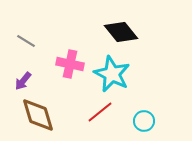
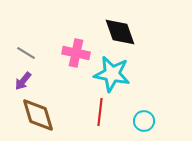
black diamond: moved 1 px left; rotated 20 degrees clockwise
gray line: moved 12 px down
pink cross: moved 6 px right, 11 px up
cyan star: rotated 15 degrees counterclockwise
red line: rotated 44 degrees counterclockwise
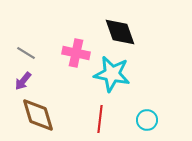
red line: moved 7 px down
cyan circle: moved 3 px right, 1 px up
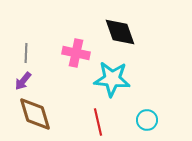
gray line: rotated 60 degrees clockwise
cyan star: moved 5 px down; rotated 6 degrees counterclockwise
brown diamond: moved 3 px left, 1 px up
red line: moved 2 px left, 3 px down; rotated 20 degrees counterclockwise
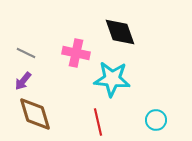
gray line: rotated 66 degrees counterclockwise
cyan circle: moved 9 px right
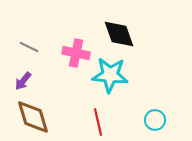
black diamond: moved 1 px left, 2 px down
gray line: moved 3 px right, 6 px up
cyan star: moved 2 px left, 4 px up
brown diamond: moved 2 px left, 3 px down
cyan circle: moved 1 px left
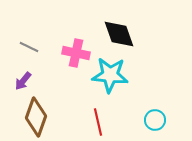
brown diamond: moved 3 px right; rotated 36 degrees clockwise
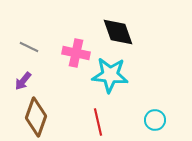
black diamond: moved 1 px left, 2 px up
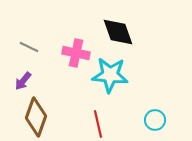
red line: moved 2 px down
